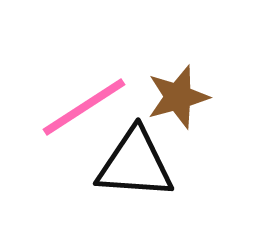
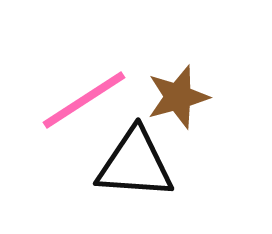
pink line: moved 7 px up
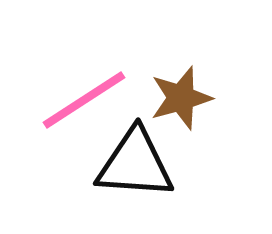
brown star: moved 3 px right, 1 px down
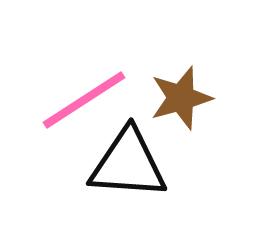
black triangle: moved 7 px left
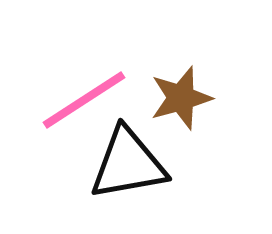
black triangle: rotated 14 degrees counterclockwise
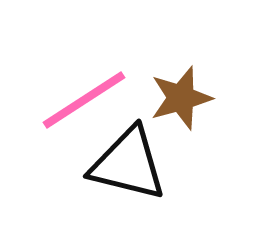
black triangle: rotated 24 degrees clockwise
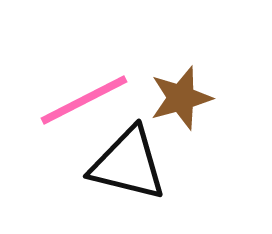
pink line: rotated 6 degrees clockwise
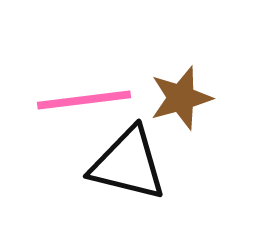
pink line: rotated 20 degrees clockwise
